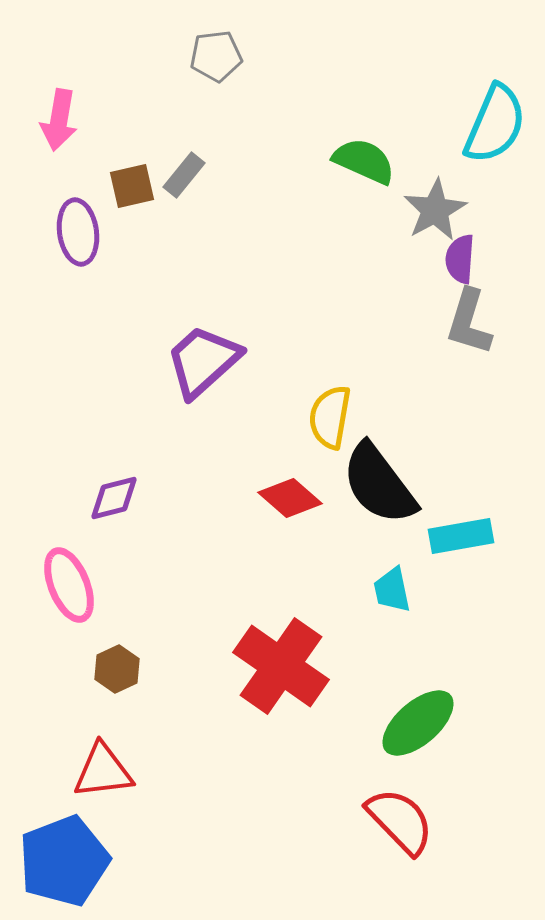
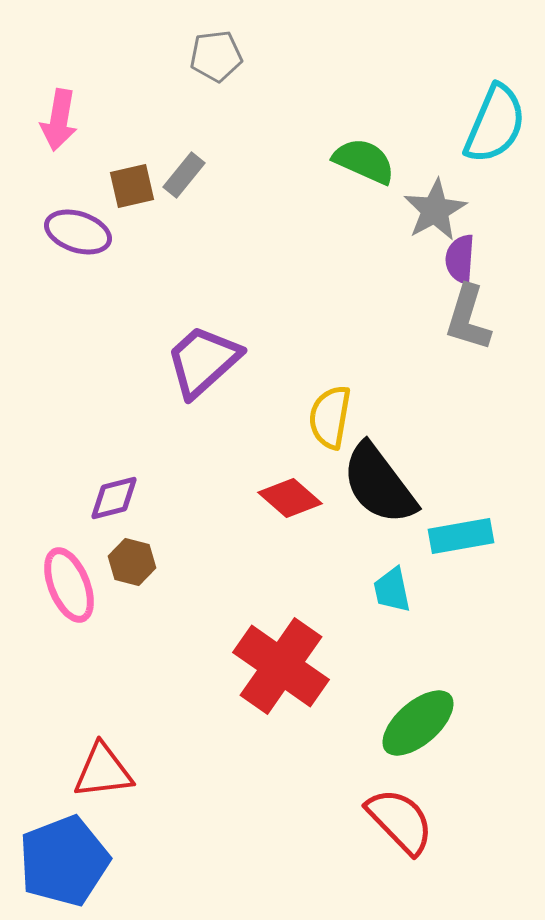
purple ellipse: rotated 64 degrees counterclockwise
gray L-shape: moved 1 px left, 4 px up
brown hexagon: moved 15 px right, 107 px up; rotated 21 degrees counterclockwise
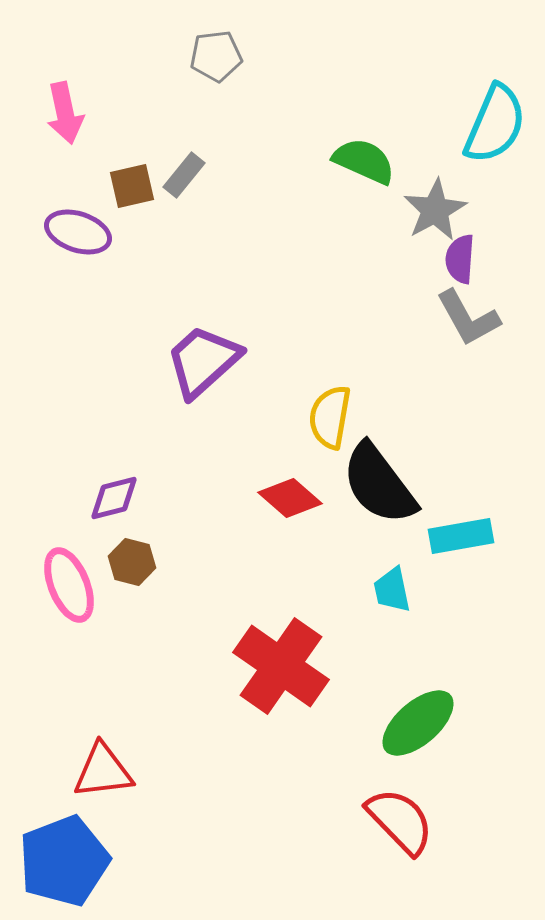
pink arrow: moved 6 px right, 7 px up; rotated 22 degrees counterclockwise
gray L-shape: rotated 46 degrees counterclockwise
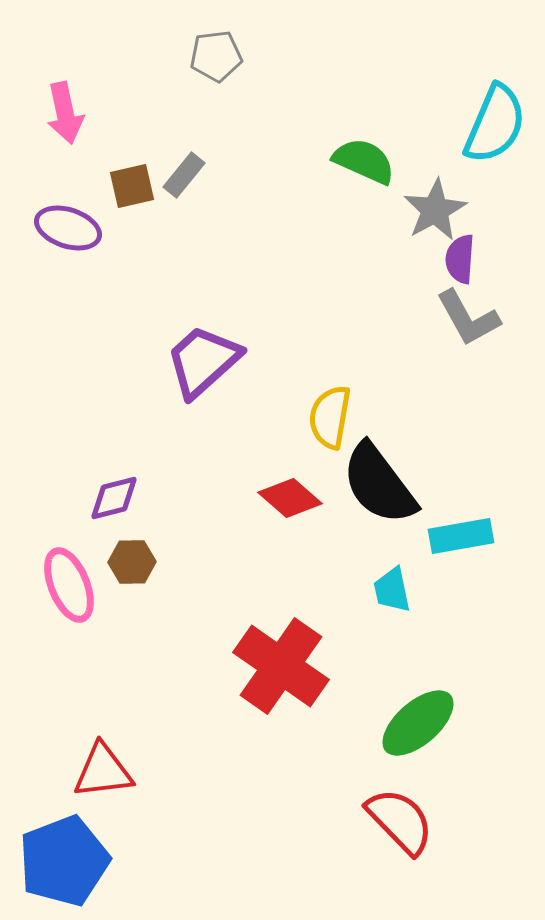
purple ellipse: moved 10 px left, 4 px up
brown hexagon: rotated 15 degrees counterclockwise
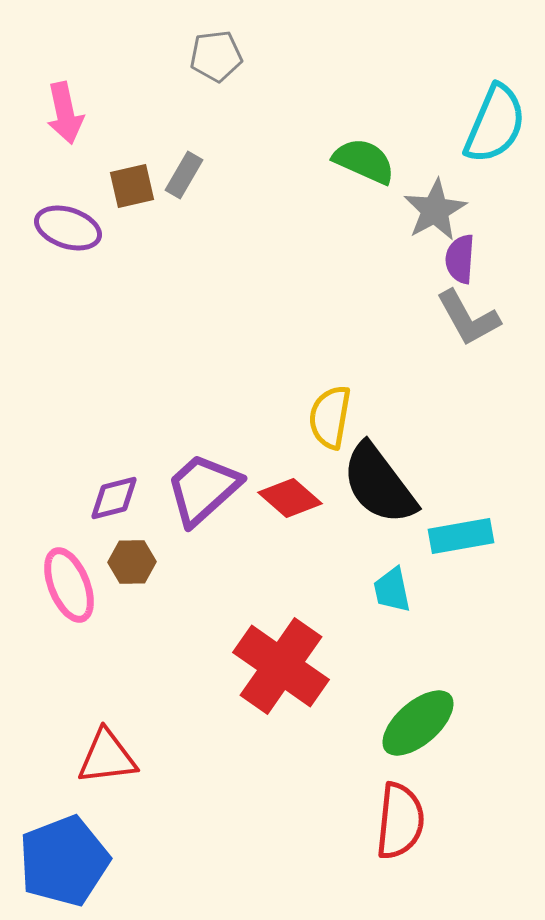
gray rectangle: rotated 9 degrees counterclockwise
purple trapezoid: moved 128 px down
red triangle: moved 4 px right, 14 px up
red semicircle: rotated 50 degrees clockwise
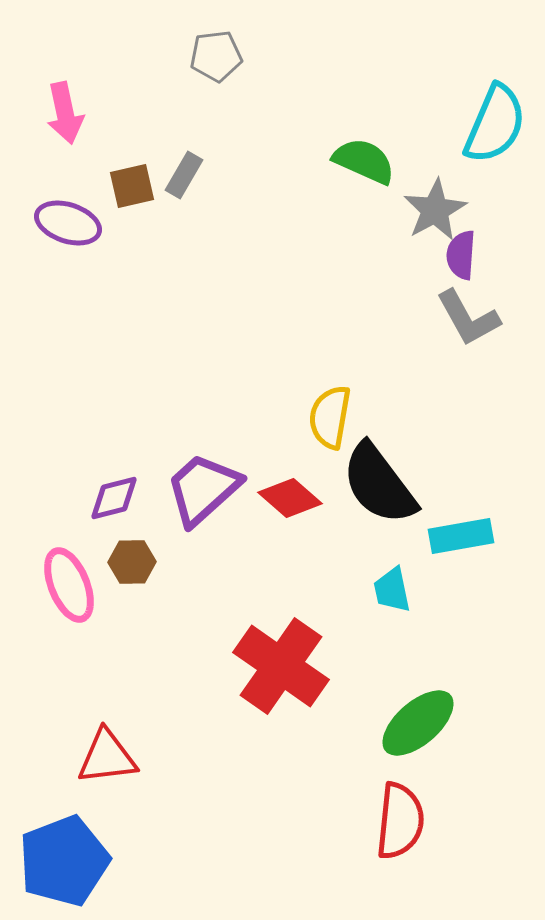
purple ellipse: moved 5 px up
purple semicircle: moved 1 px right, 4 px up
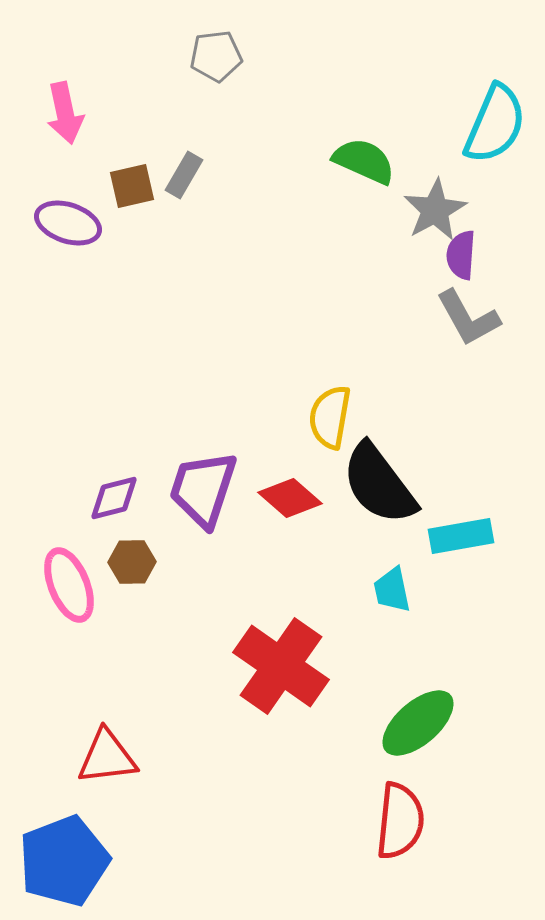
purple trapezoid: rotated 30 degrees counterclockwise
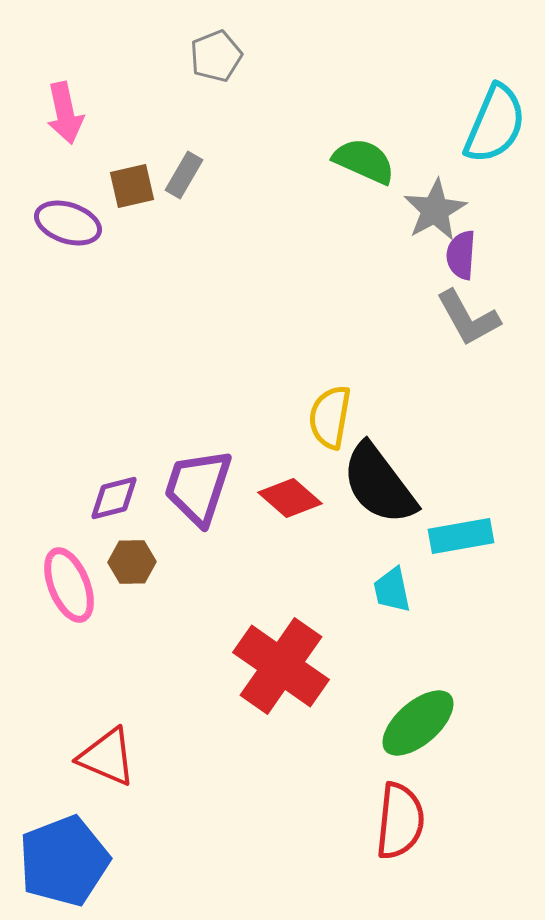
gray pentagon: rotated 15 degrees counterclockwise
purple trapezoid: moved 5 px left, 2 px up
red triangle: rotated 30 degrees clockwise
